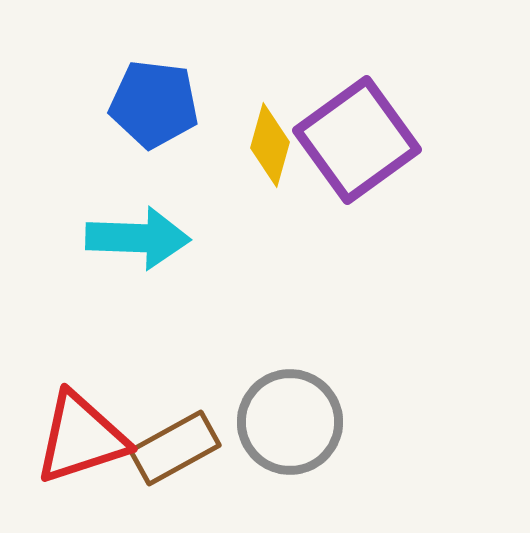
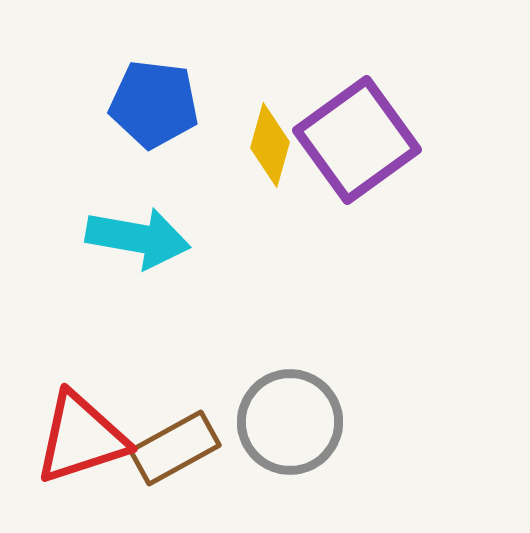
cyan arrow: rotated 8 degrees clockwise
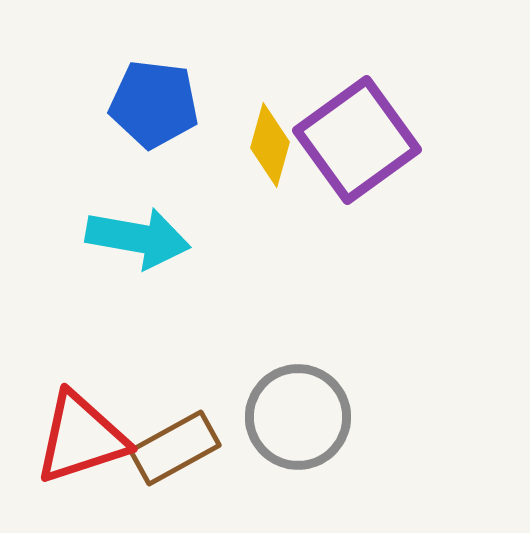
gray circle: moved 8 px right, 5 px up
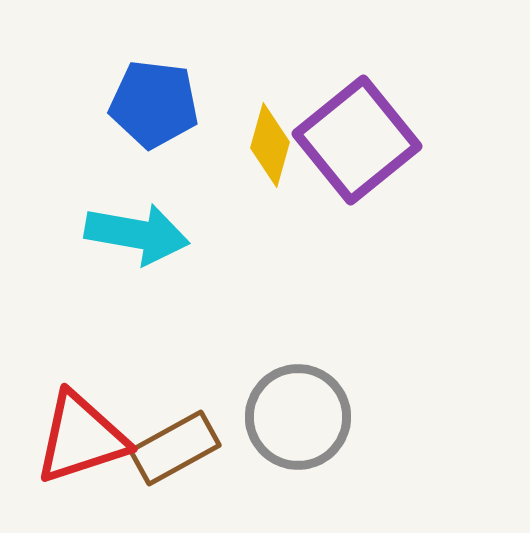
purple square: rotated 3 degrees counterclockwise
cyan arrow: moved 1 px left, 4 px up
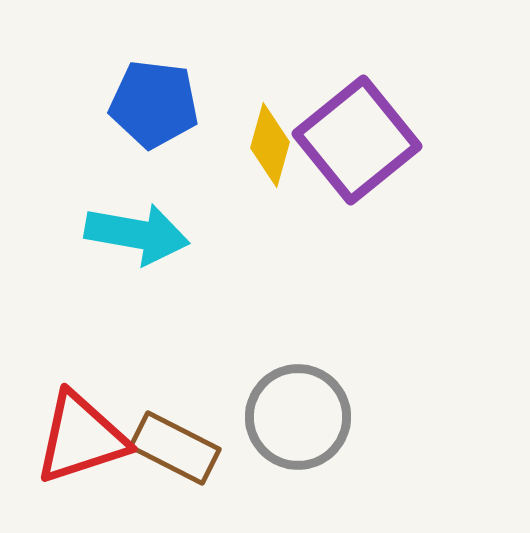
brown rectangle: rotated 56 degrees clockwise
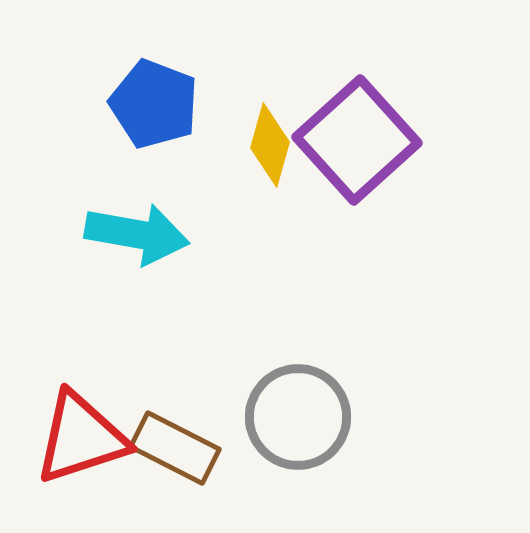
blue pentagon: rotated 14 degrees clockwise
purple square: rotated 3 degrees counterclockwise
